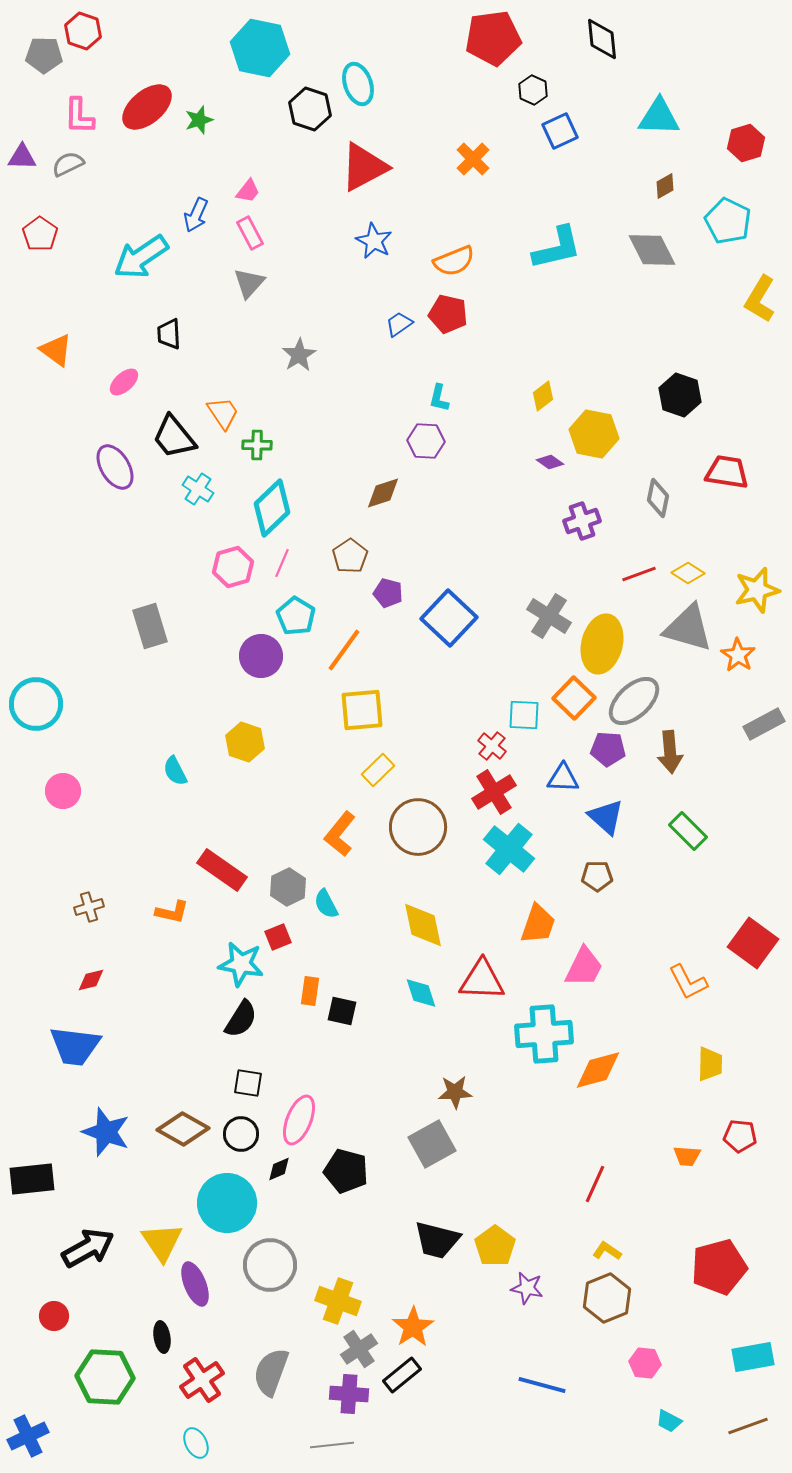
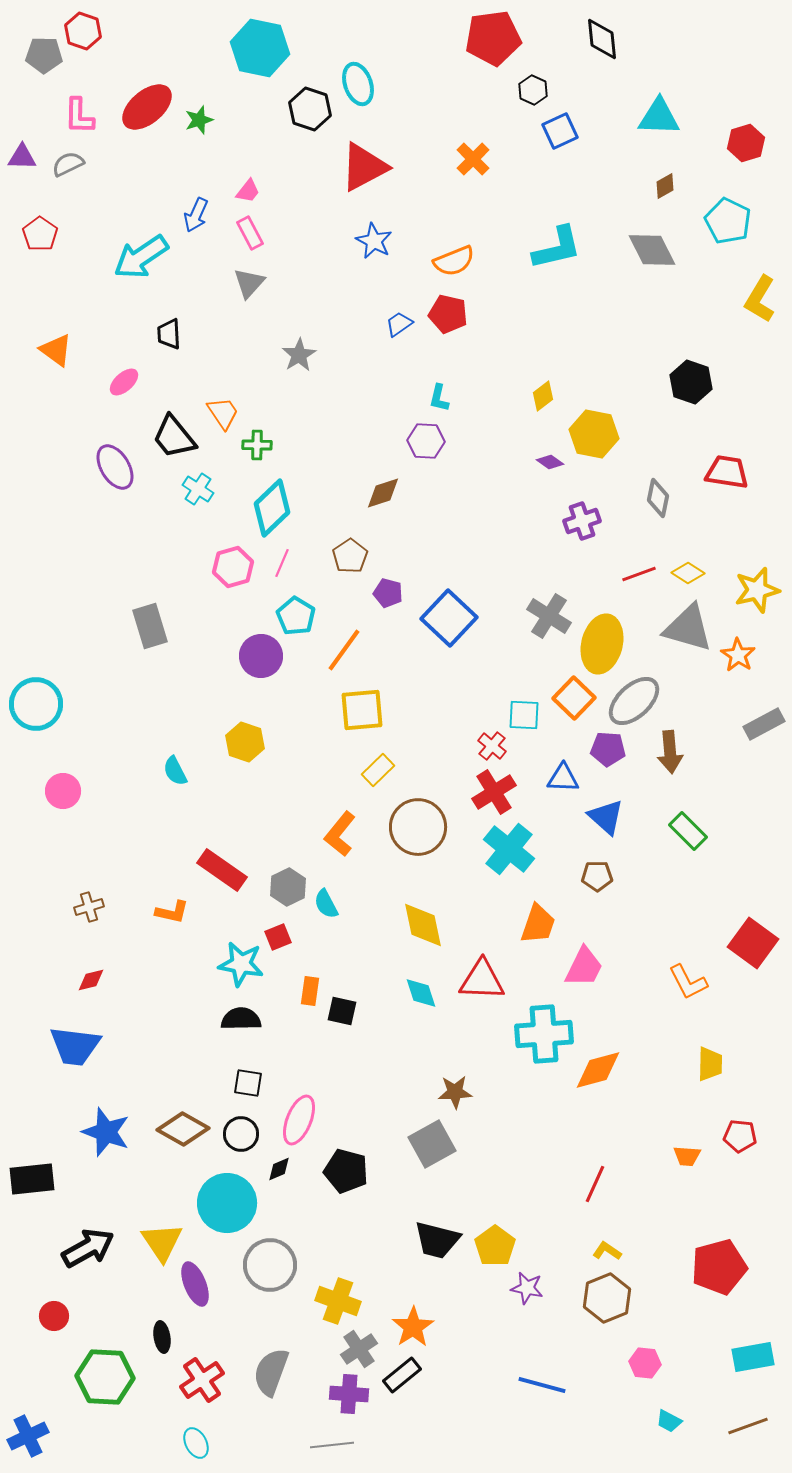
black hexagon at (680, 395): moved 11 px right, 13 px up
black semicircle at (241, 1019): rotated 123 degrees counterclockwise
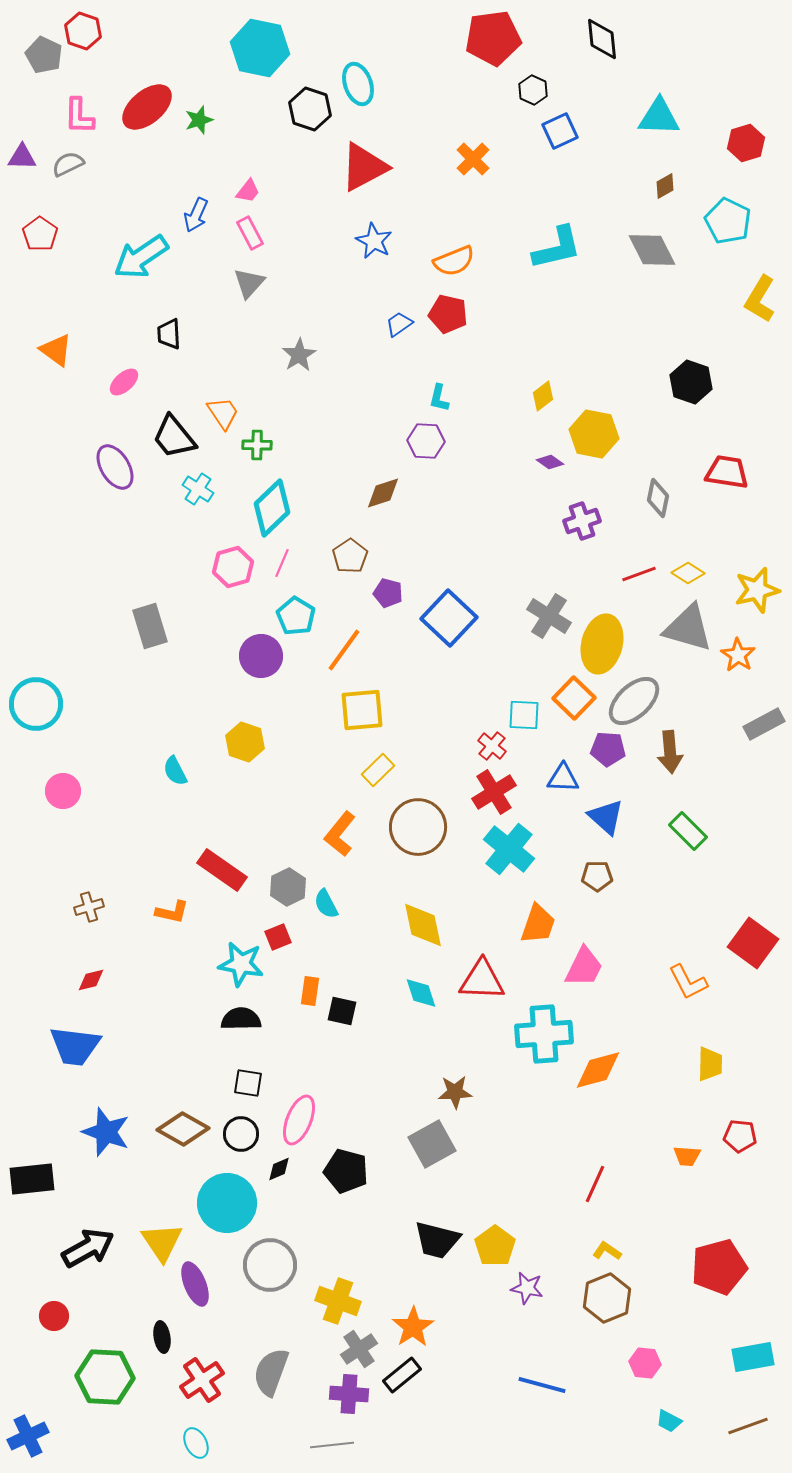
gray pentagon at (44, 55): rotated 24 degrees clockwise
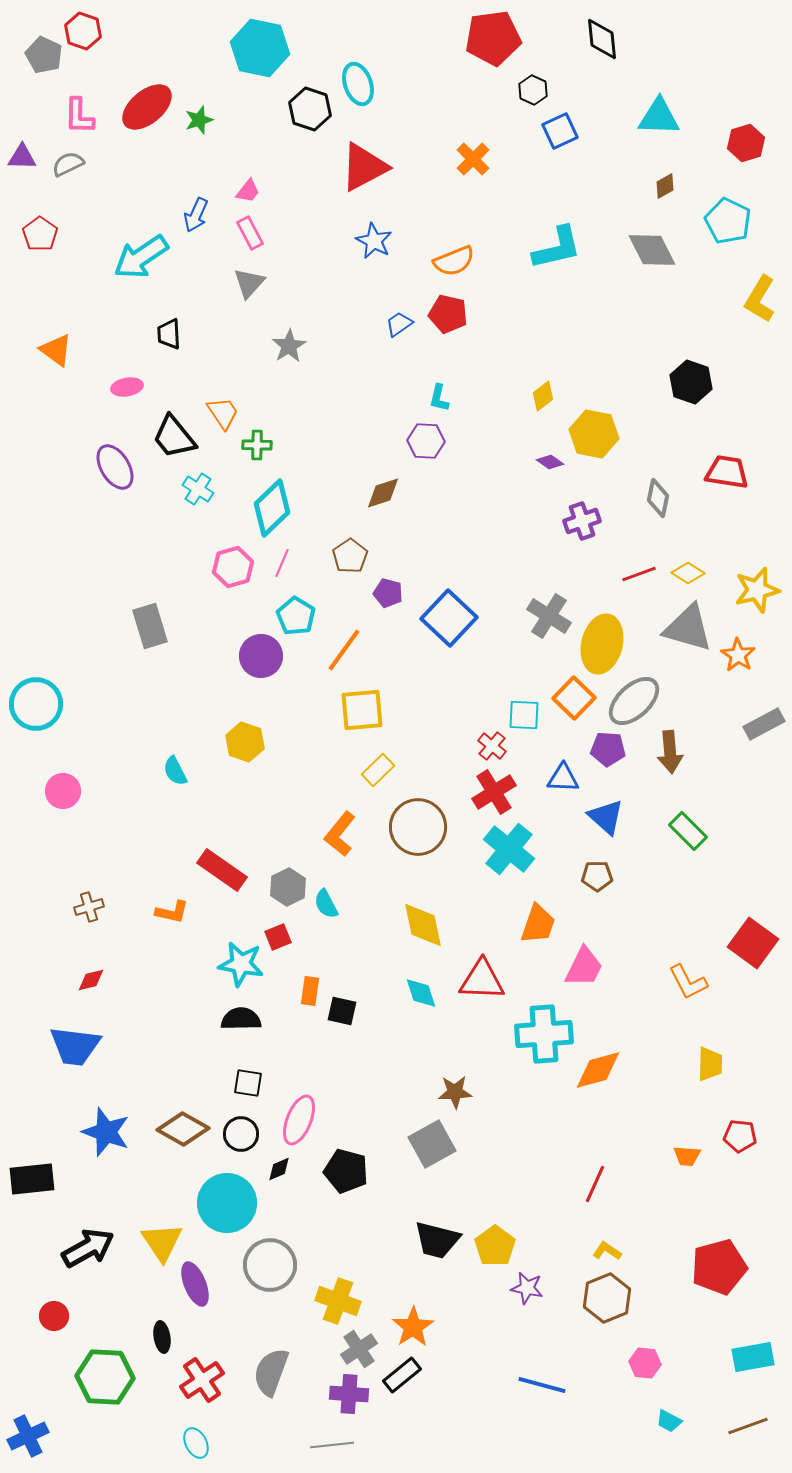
gray star at (299, 355): moved 10 px left, 9 px up
pink ellipse at (124, 382): moved 3 px right, 5 px down; rotated 32 degrees clockwise
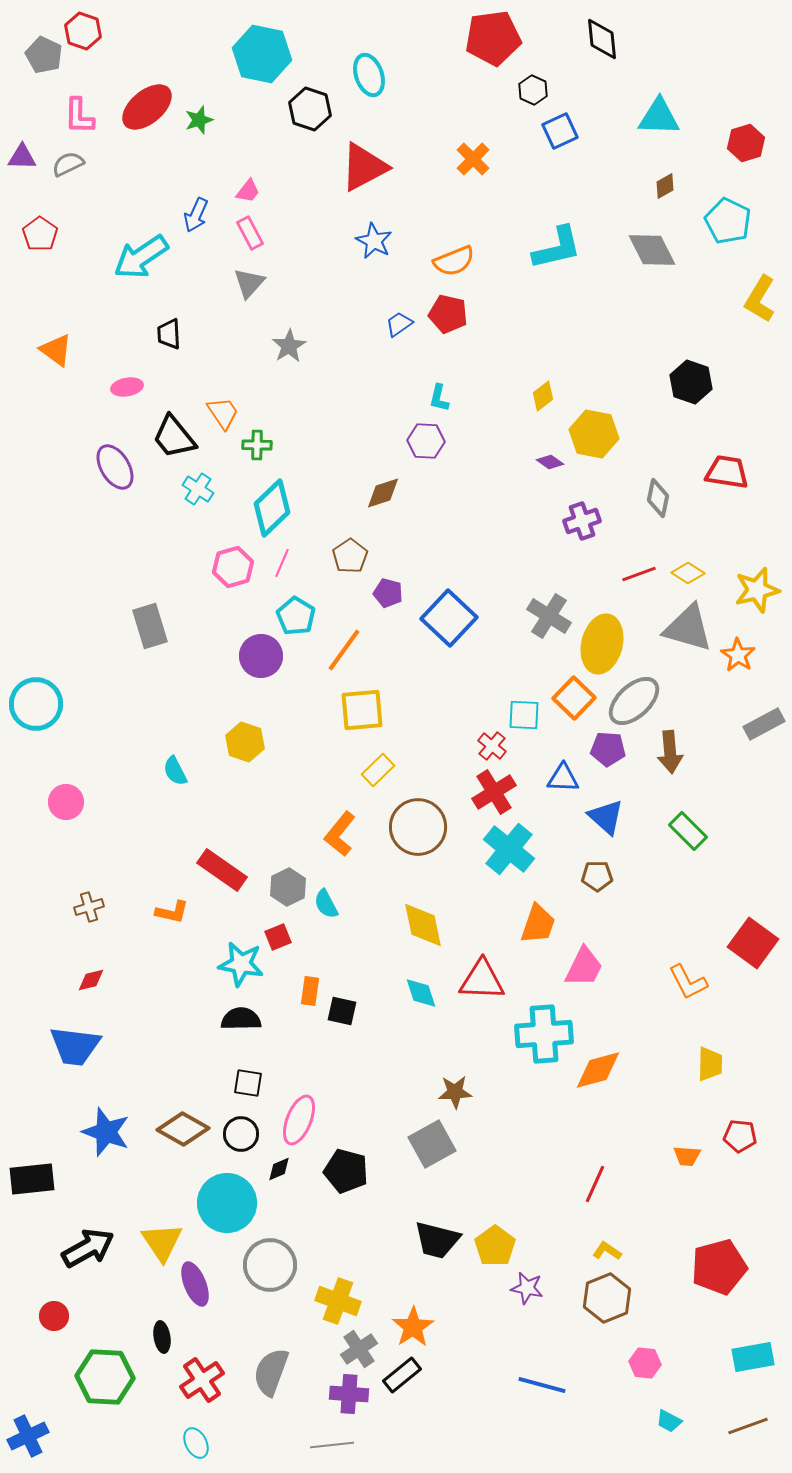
cyan hexagon at (260, 48): moved 2 px right, 6 px down
cyan ellipse at (358, 84): moved 11 px right, 9 px up
pink circle at (63, 791): moved 3 px right, 11 px down
